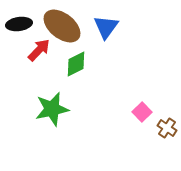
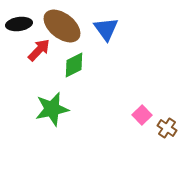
blue triangle: moved 2 px down; rotated 12 degrees counterclockwise
green diamond: moved 2 px left, 1 px down
pink square: moved 3 px down
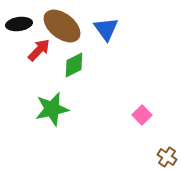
brown cross: moved 29 px down
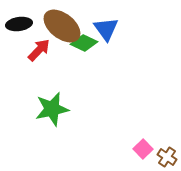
green diamond: moved 10 px right, 22 px up; rotated 52 degrees clockwise
pink square: moved 1 px right, 34 px down
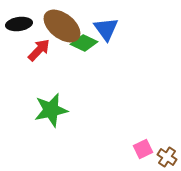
green star: moved 1 px left, 1 px down
pink square: rotated 18 degrees clockwise
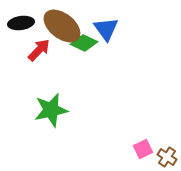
black ellipse: moved 2 px right, 1 px up
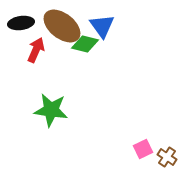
blue triangle: moved 4 px left, 3 px up
green diamond: moved 1 px right, 1 px down; rotated 12 degrees counterclockwise
red arrow: moved 3 px left; rotated 20 degrees counterclockwise
green star: rotated 20 degrees clockwise
